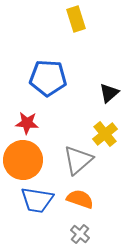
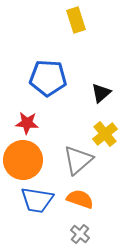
yellow rectangle: moved 1 px down
black triangle: moved 8 px left
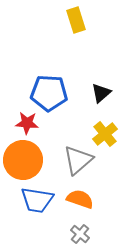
blue pentagon: moved 1 px right, 15 px down
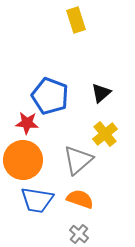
blue pentagon: moved 1 px right, 3 px down; rotated 18 degrees clockwise
gray cross: moved 1 px left
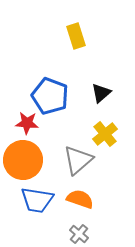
yellow rectangle: moved 16 px down
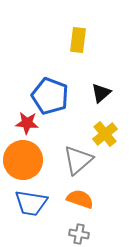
yellow rectangle: moved 2 px right, 4 px down; rotated 25 degrees clockwise
blue trapezoid: moved 6 px left, 3 px down
gray cross: rotated 30 degrees counterclockwise
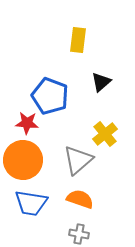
black triangle: moved 11 px up
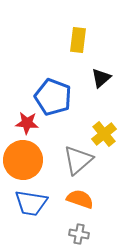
black triangle: moved 4 px up
blue pentagon: moved 3 px right, 1 px down
yellow cross: moved 1 px left
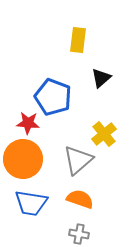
red star: moved 1 px right
orange circle: moved 1 px up
